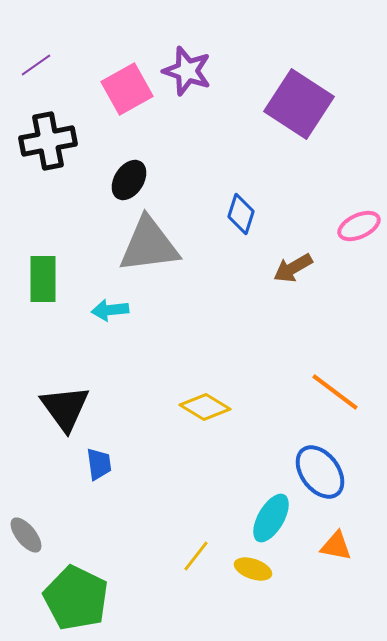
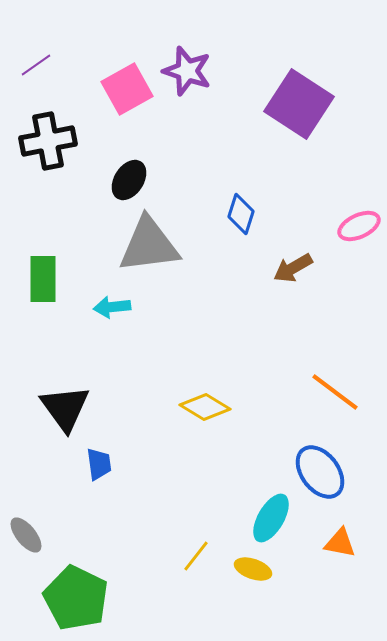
cyan arrow: moved 2 px right, 3 px up
orange triangle: moved 4 px right, 3 px up
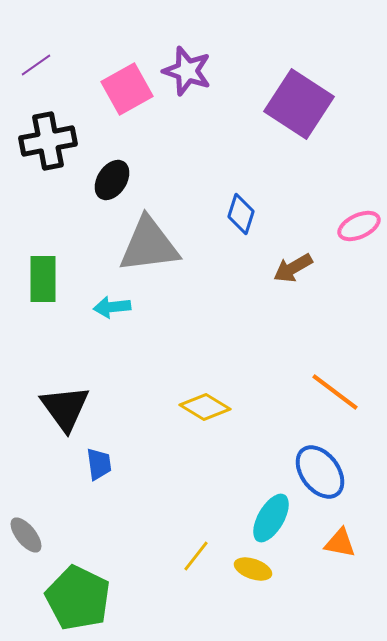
black ellipse: moved 17 px left
green pentagon: moved 2 px right
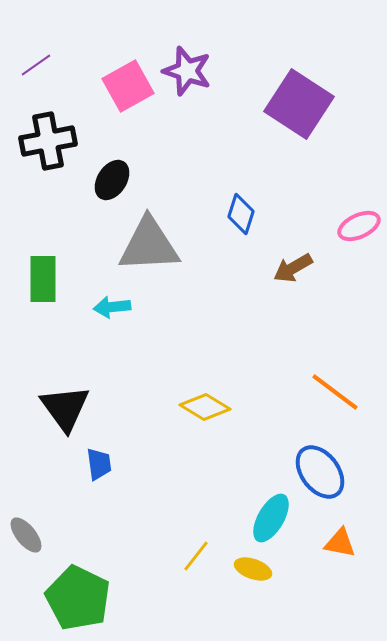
pink square: moved 1 px right, 3 px up
gray triangle: rotated 4 degrees clockwise
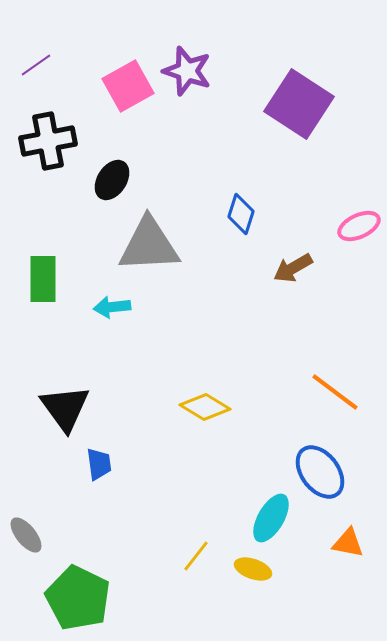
orange triangle: moved 8 px right
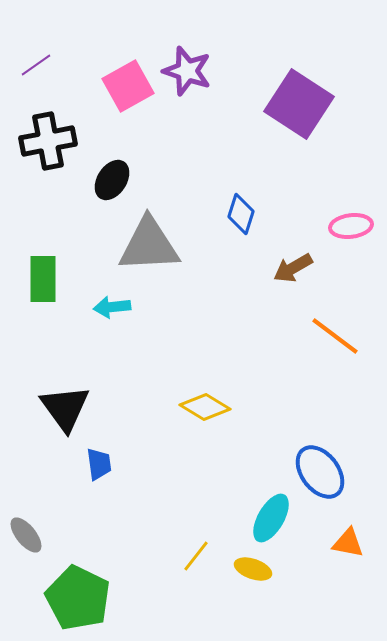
pink ellipse: moved 8 px left; rotated 18 degrees clockwise
orange line: moved 56 px up
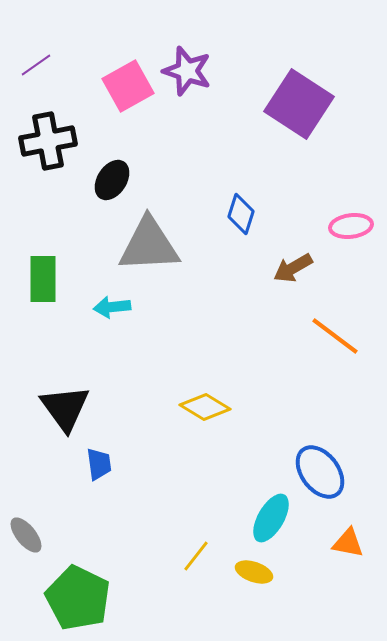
yellow ellipse: moved 1 px right, 3 px down
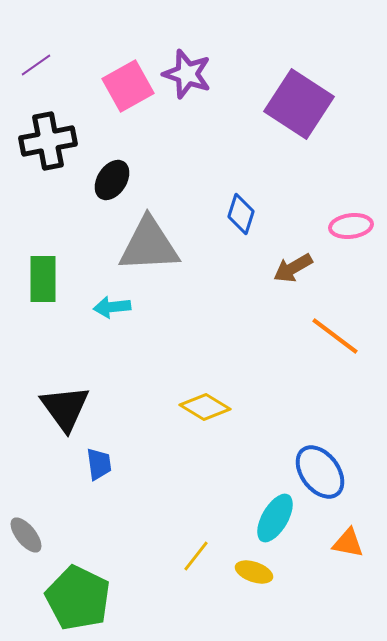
purple star: moved 3 px down
cyan ellipse: moved 4 px right
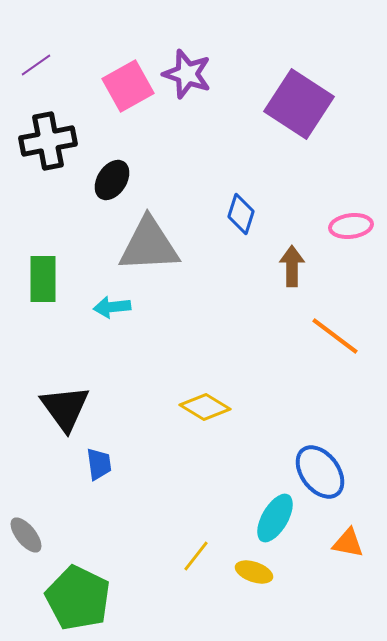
brown arrow: moved 1 px left, 2 px up; rotated 120 degrees clockwise
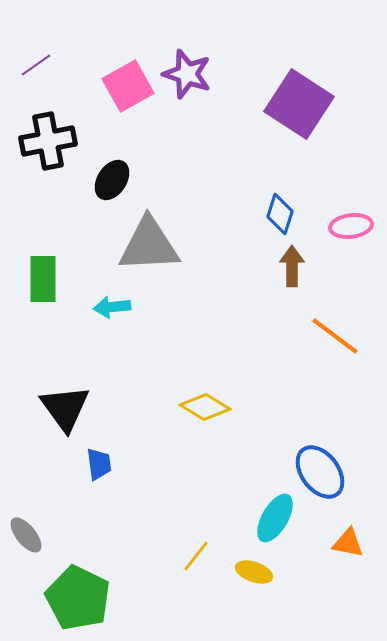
blue diamond: moved 39 px right
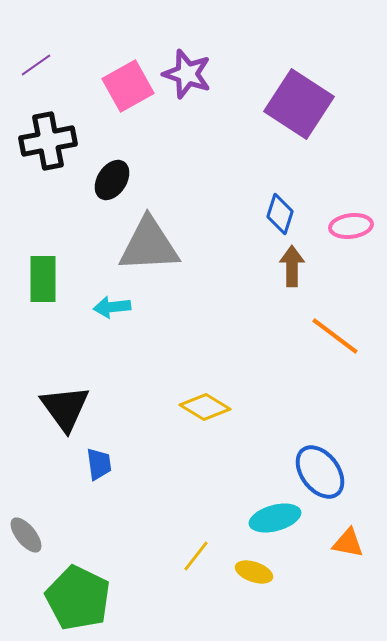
cyan ellipse: rotated 45 degrees clockwise
